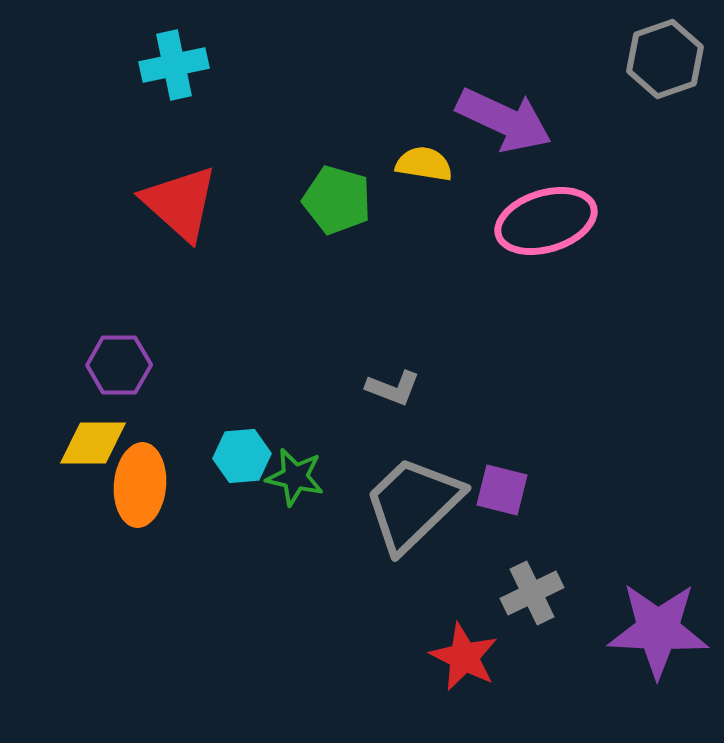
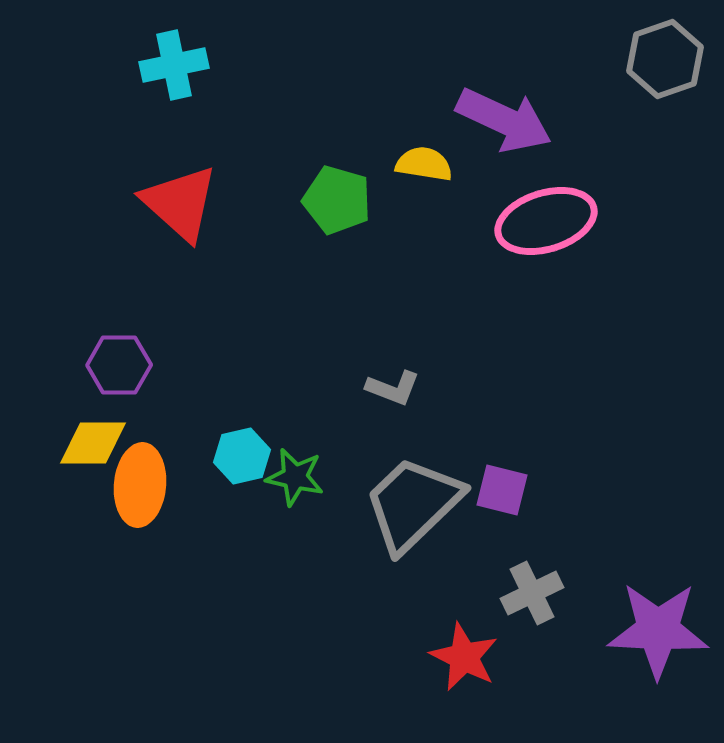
cyan hexagon: rotated 8 degrees counterclockwise
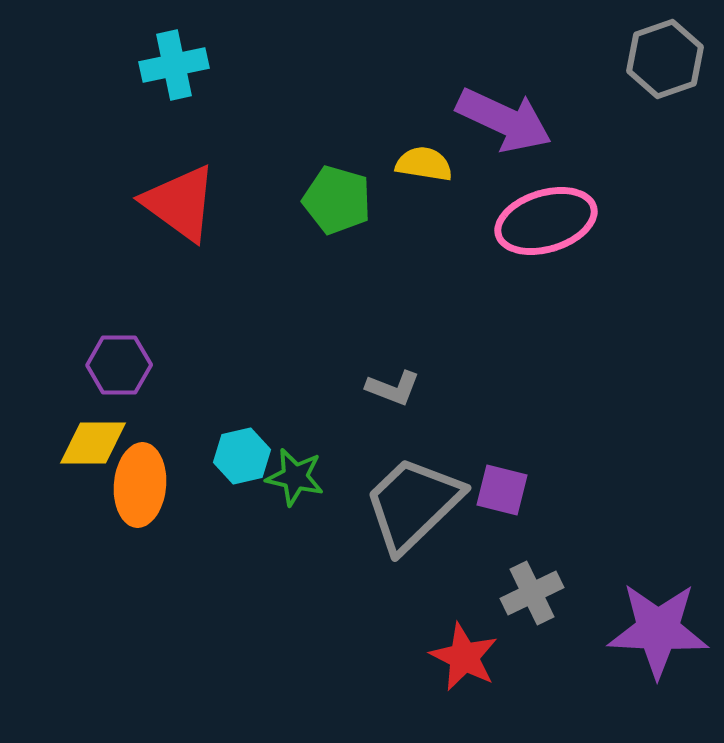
red triangle: rotated 6 degrees counterclockwise
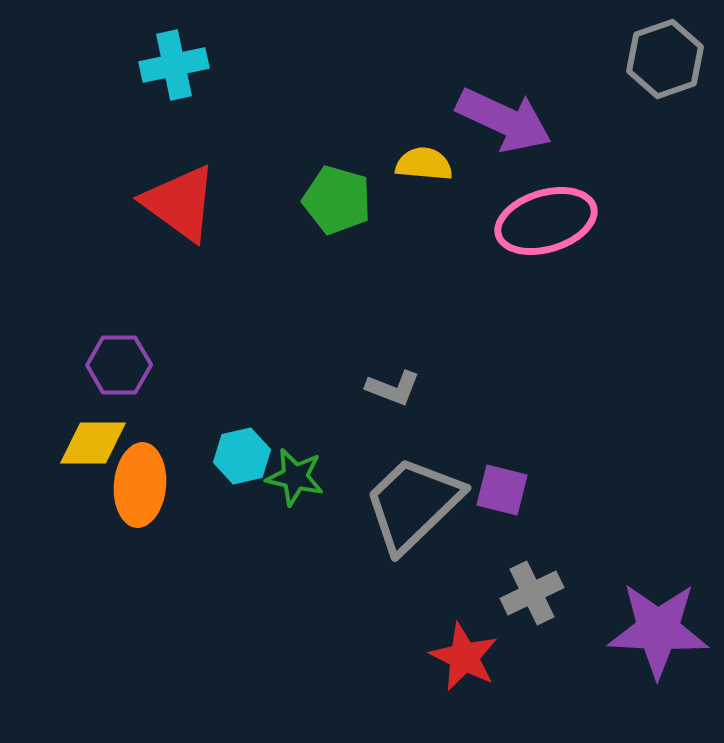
yellow semicircle: rotated 4 degrees counterclockwise
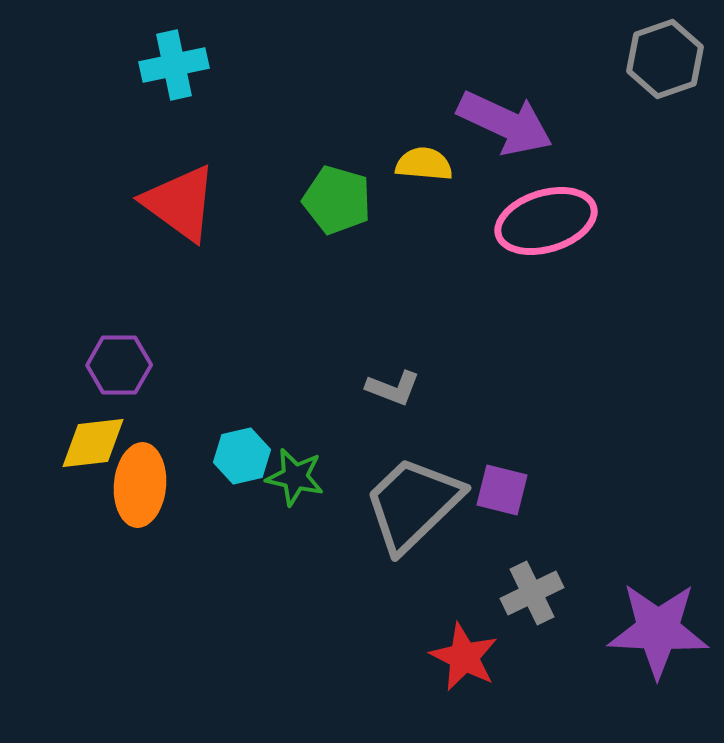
purple arrow: moved 1 px right, 3 px down
yellow diamond: rotated 6 degrees counterclockwise
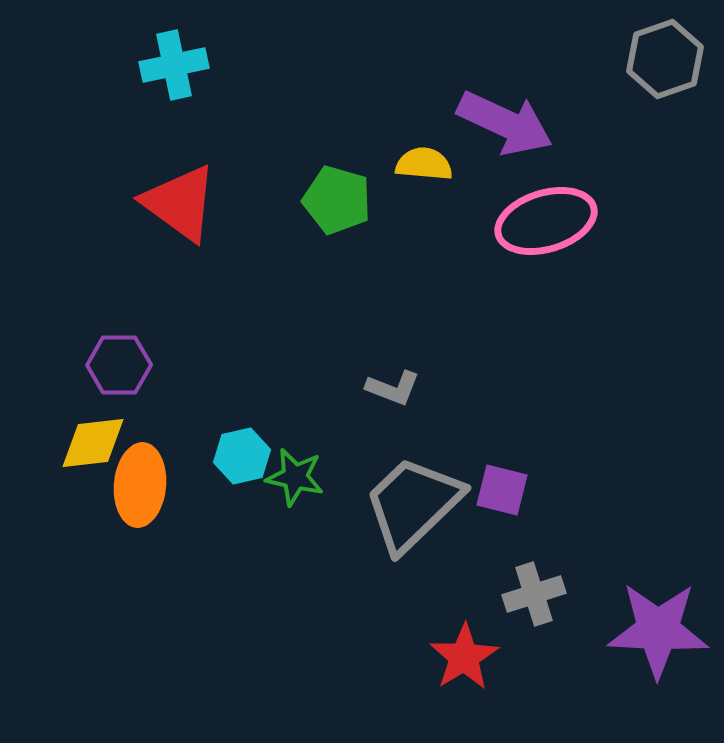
gray cross: moved 2 px right, 1 px down; rotated 8 degrees clockwise
red star: rotated 14 degrees clockwise
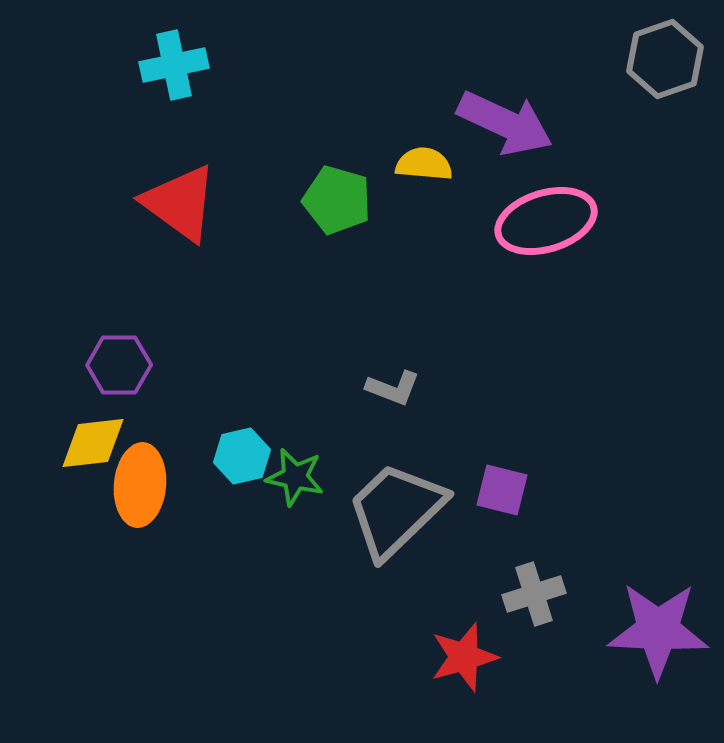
gray trapezoid: moved 17 px left, 6 px down
red star: rotated 16 degrees clockwise
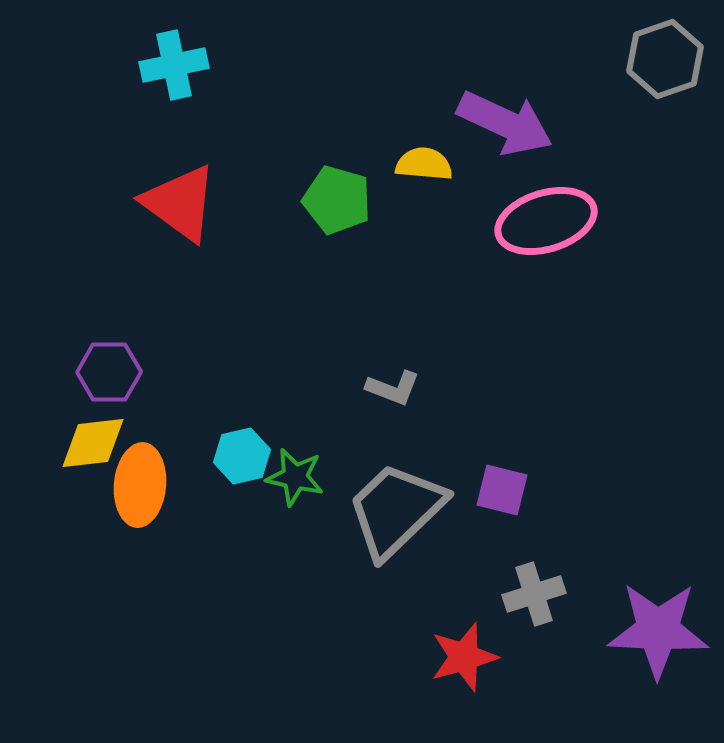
purple hexagon: moved 10 px left, 7 px down
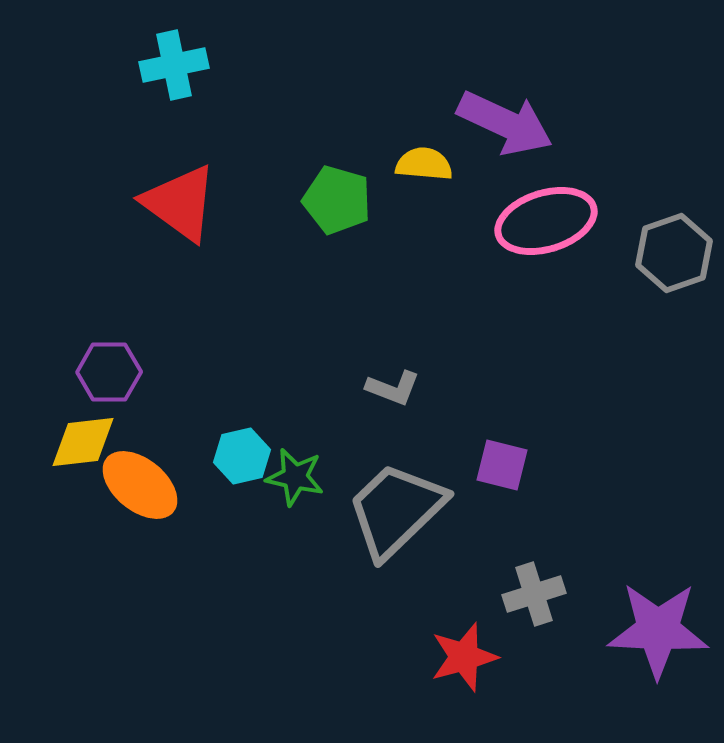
gray hexagon: moved 9 px right, 194 px down
yellow diamond: moved 10 px left, 1 px up
orange ellipse: rotated 56 degrees counterclockwise
purple square: moved 25 px up
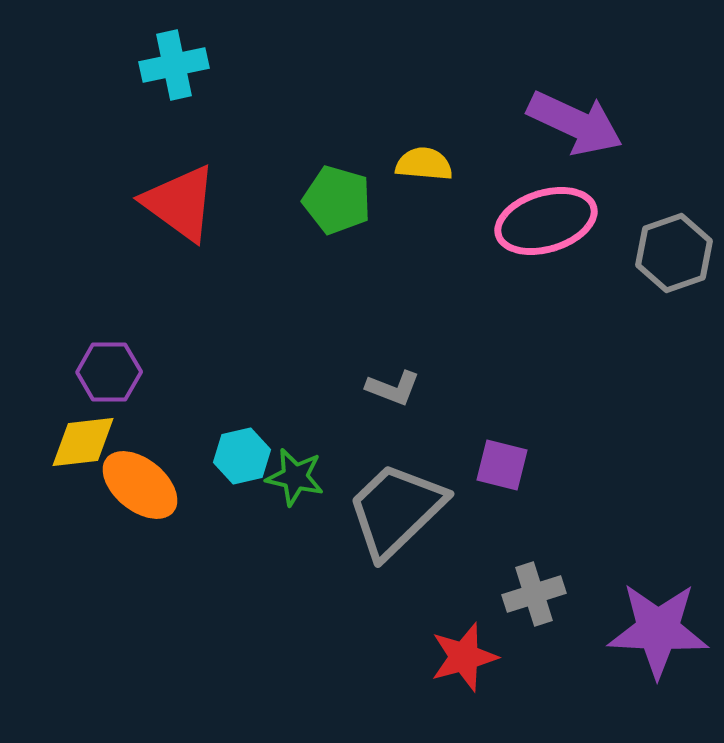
purple arrow: moved 70 px right
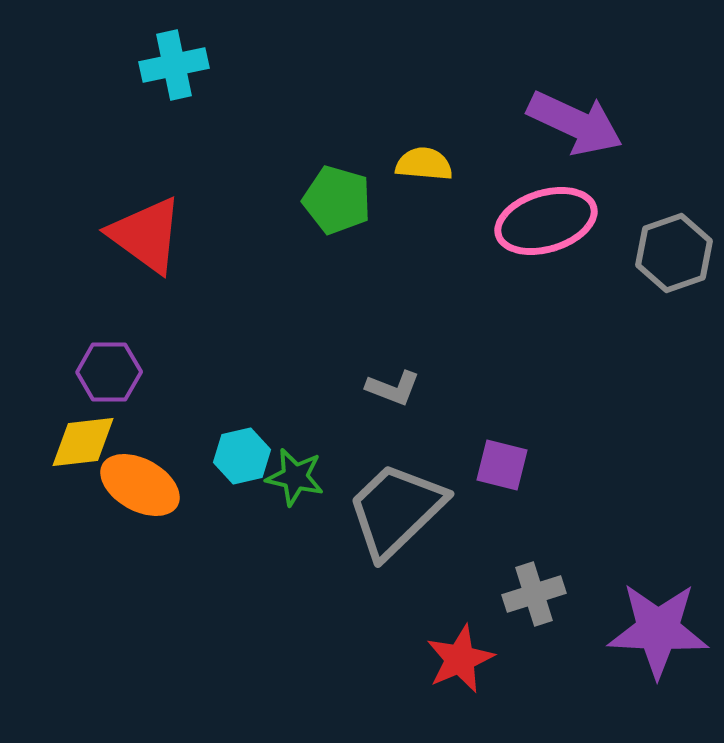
red triangle: moved 34 px left, 32 px down
orange ellipse: rotated 10 degrees counterclockwise
red star: moved 4 px left, 2 px down; rotated 8 degrees counterclockwise
